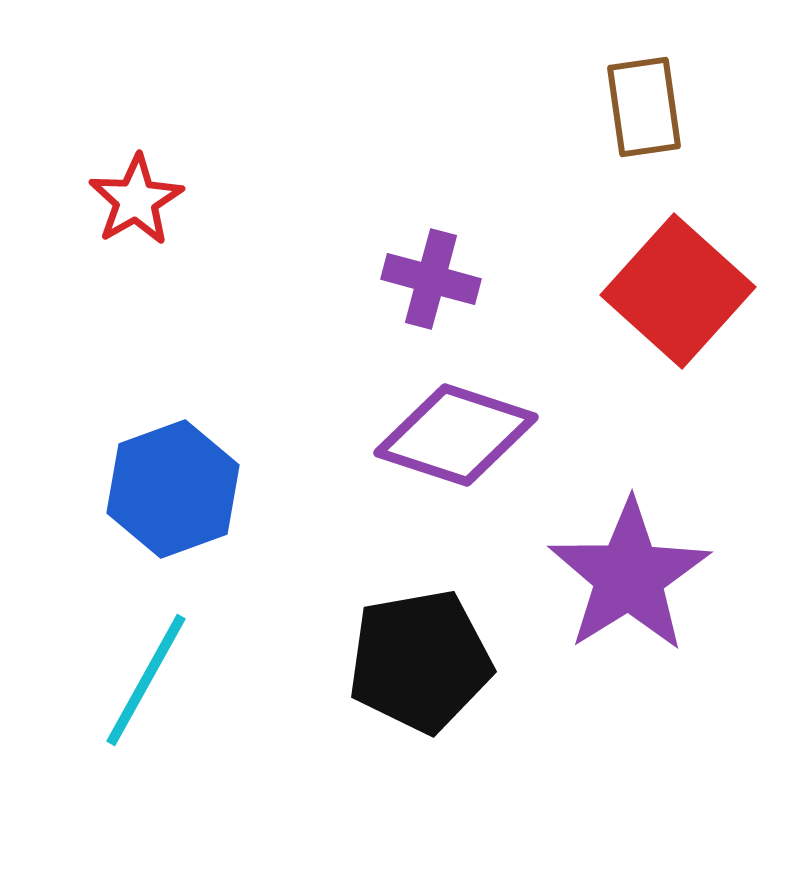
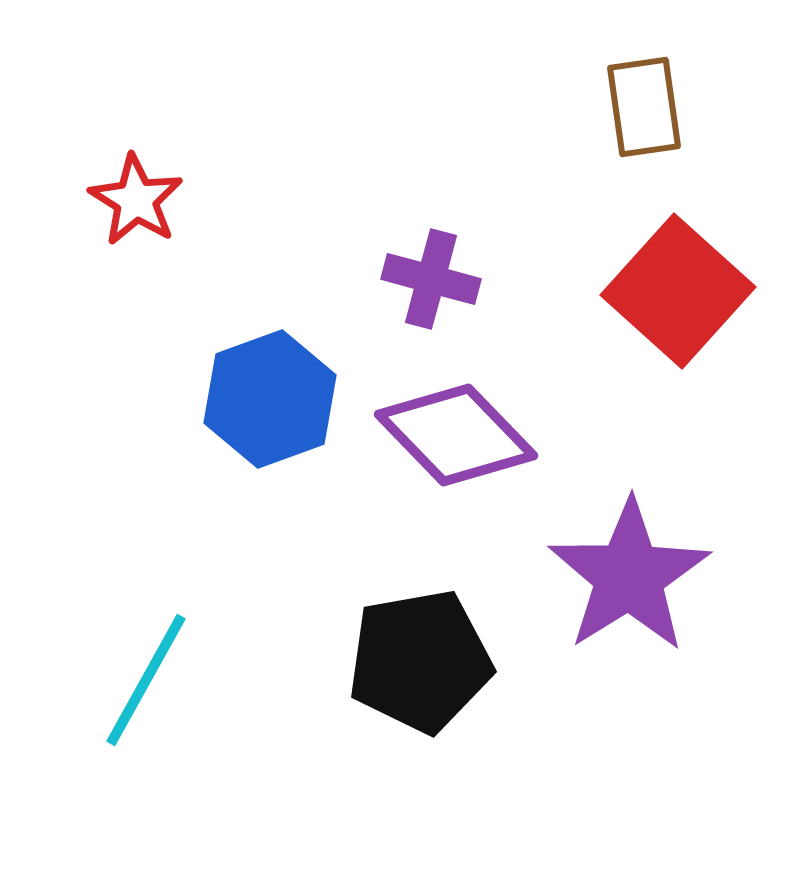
red star: rotated 10 degrees counterclockwise
purple diamond: rotated 28 degrees clockwise
blue hexagon: moved 97 px right, 90 px up
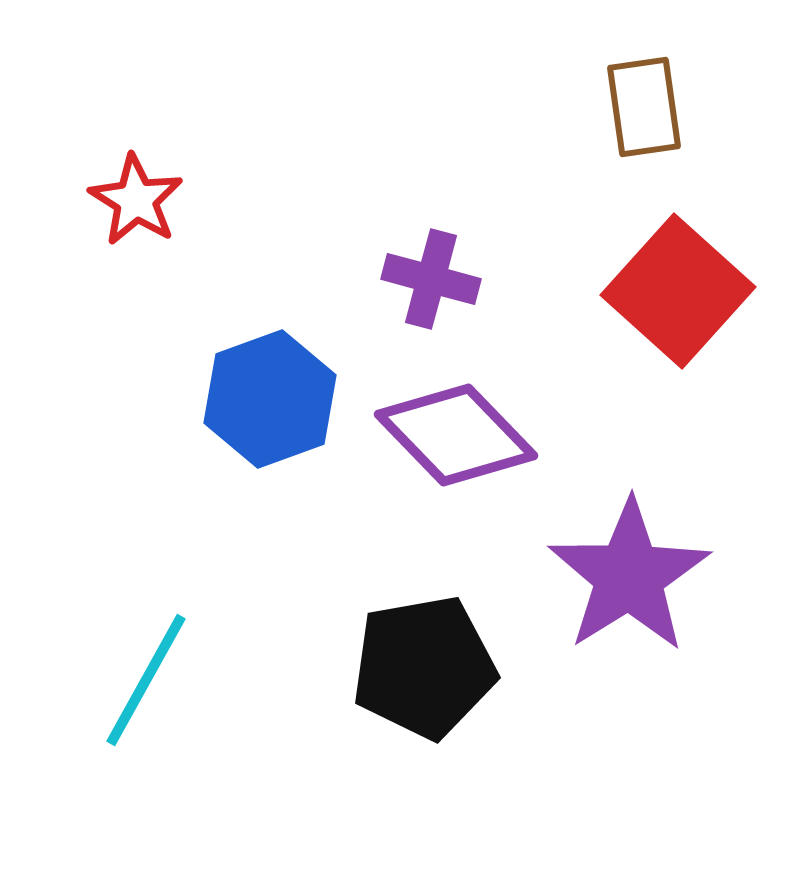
black pentagon: moved 4 px right, 6 px down
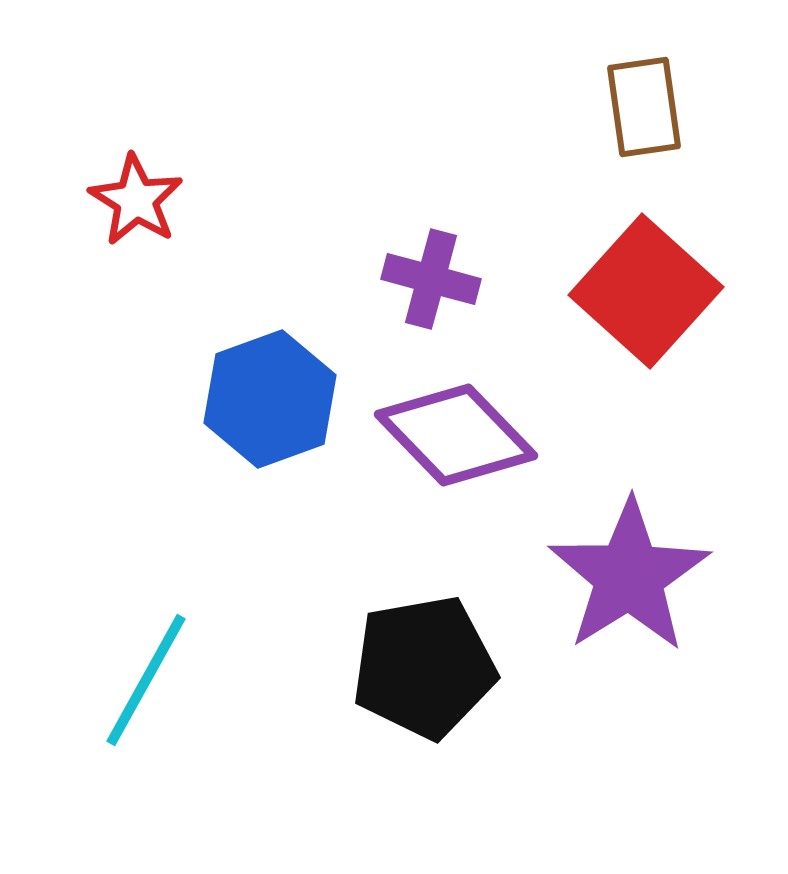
red square: moved 32 px left
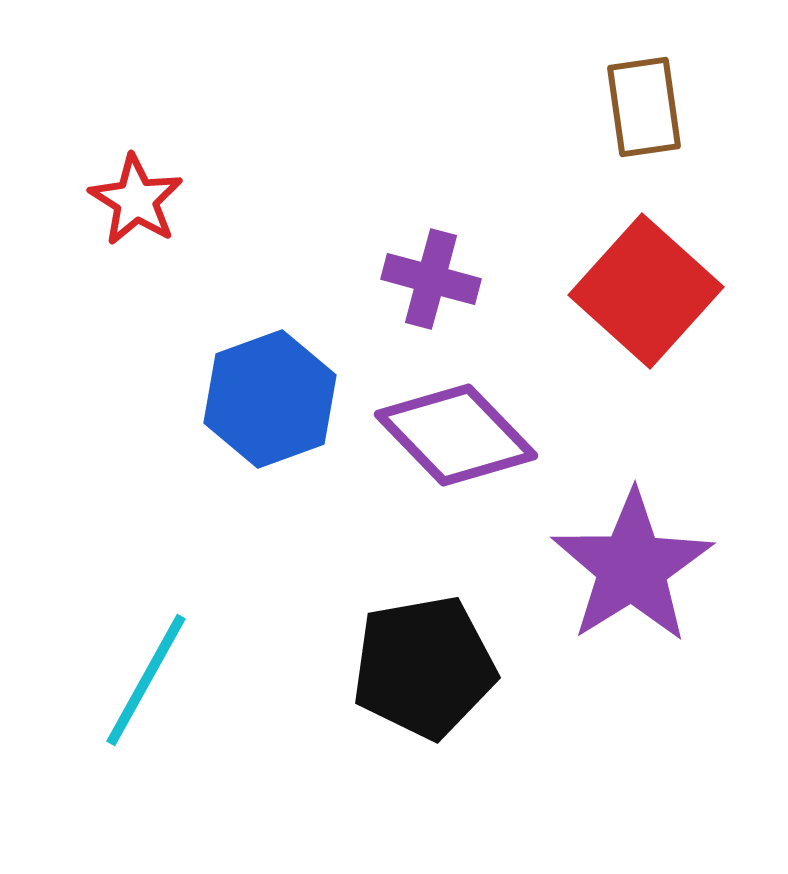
purple star: moved 3 px right, 9 px up
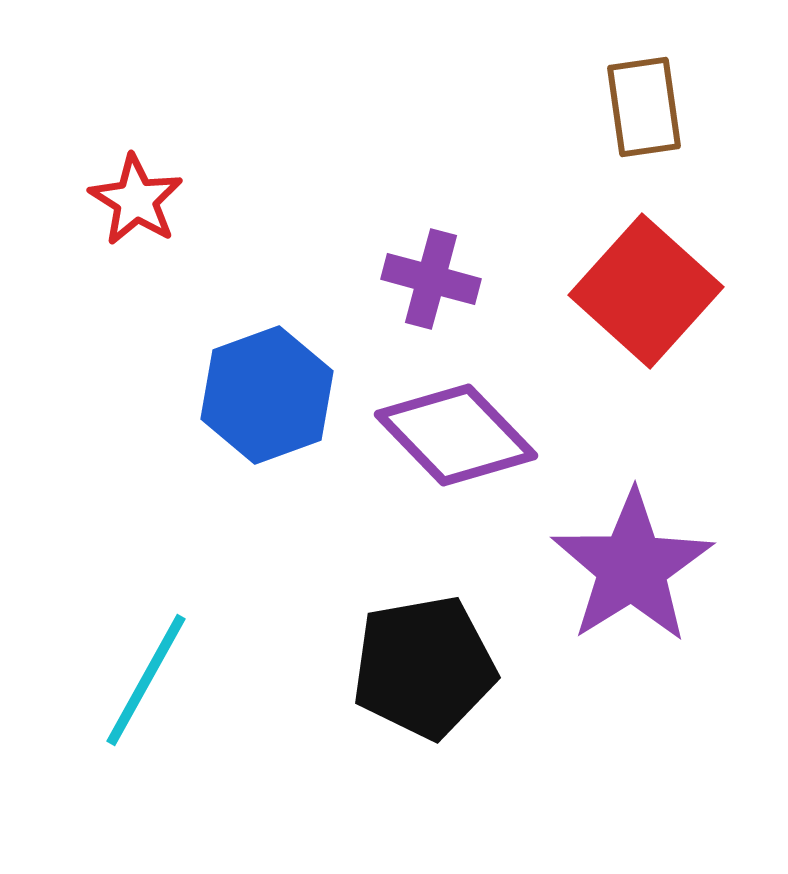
blue hexagon: moved 3 px left, 4 px up
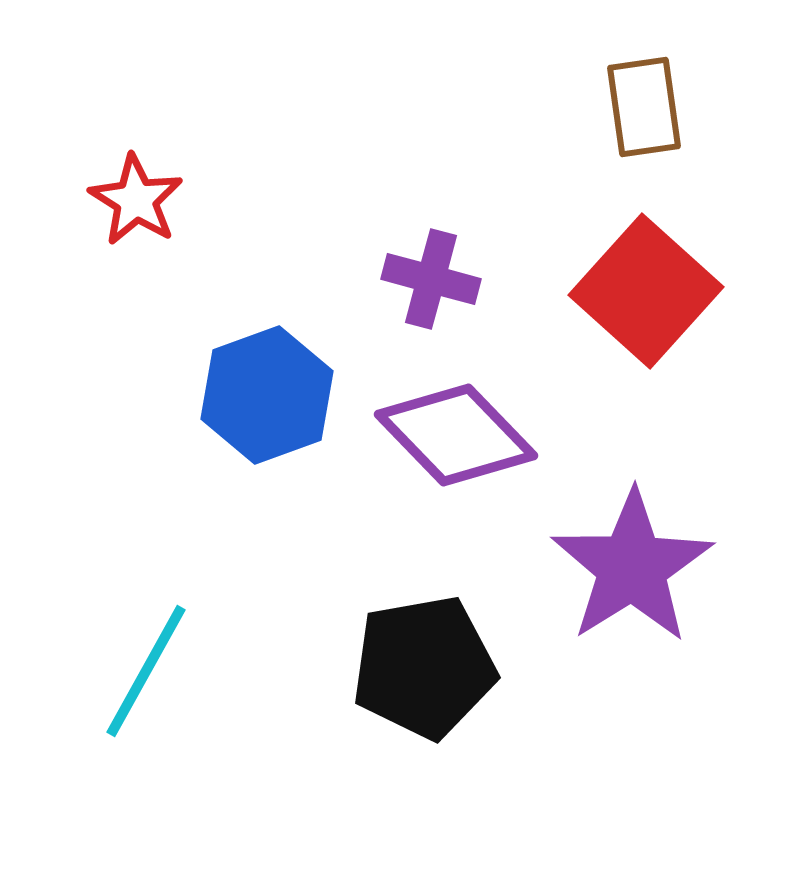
cyan line: moved 9 px up
